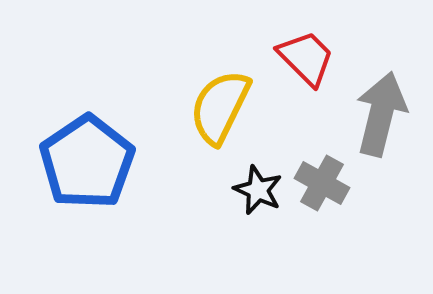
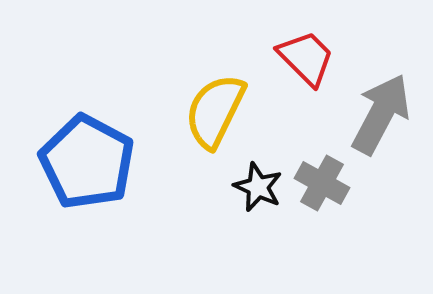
yellow semicircle: moved 5 px left, 4 px down
gray arrow: rotated 14 degrees clockwise
blue pentagon: rotated 10 degrees counterclockwise
black star: moved 3 px up
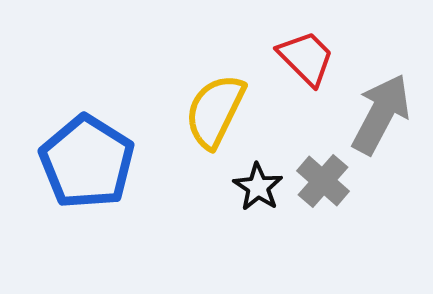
blue pentagon: rotated 4 degrees clockwise
gray cross: moved 1 px right, 2 px up; rotated 12 degrees clockwise
black star: rotated 9 degrees clockwise
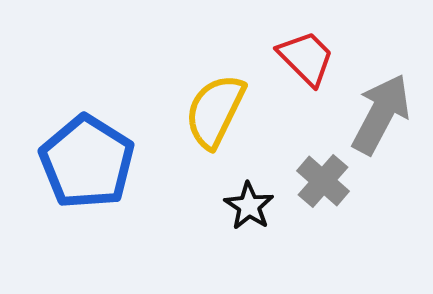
black star: moved 9 px left, 19 px down
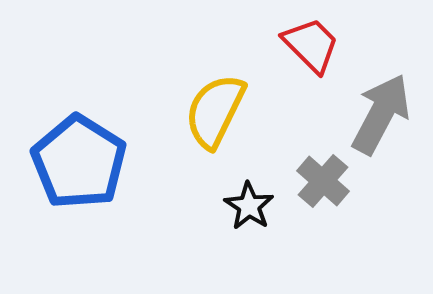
red trapezoid: moved 5 px right, 13 px up
blue pentagon: moved 8 px left
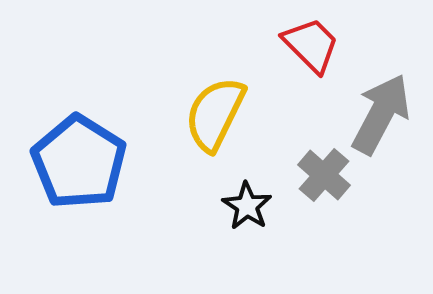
yellow semicircle: moved 3 px down
gray cross: moved 1 px right, 6 px up
black star: moved 2 px left
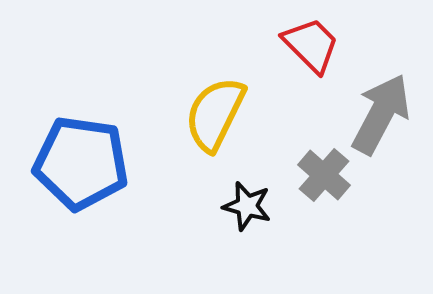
blue pentagon: moved 2 px right, 1 px down; rotated 24 degrees counterclockwise
black star: rotated 18 degrees counterclockwise
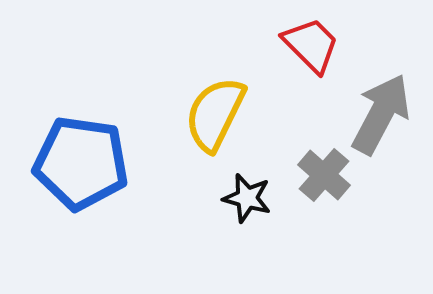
black star: moved 8 px up
